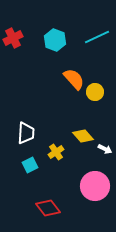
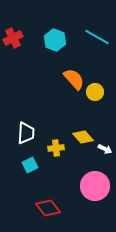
cyan line: rotated 55 degrees clockwise
yellow diamond: moved 1 px down
yellow cross: moved 4 px up; rotated 28 degrees clockwise
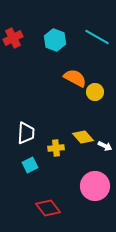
orange semicircle: moved 1 px right, 1 px up; rotated 20 degrees counterclockwise
white arrow: moved 3 px up
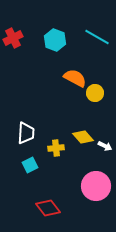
yellow circle: moved 1 px down
pink circle: moved 1 px right
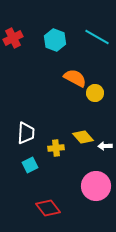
white arrow: rotated 152 degrees clockwise
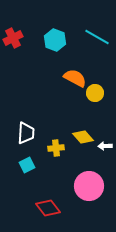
cyan square: moved 3 px left
pink circle: moved 7 px left
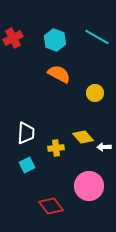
orange semicircle: moved 16 px left, 4 px up
white arrow: moved 1 px left, 1 px down
red diamond: moved 3 px right, 2 px up
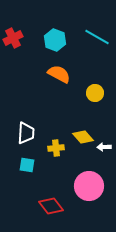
cyan square: rotated 35 degrees clockwise
